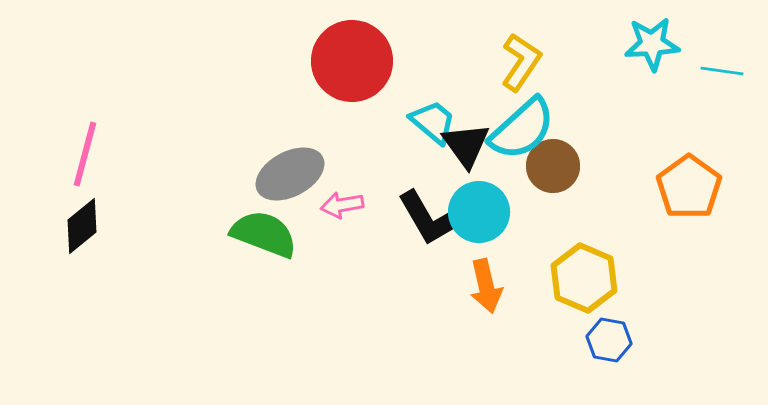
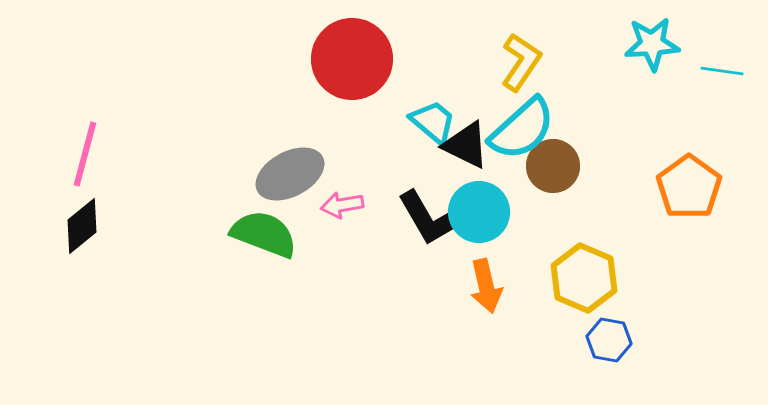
red circle: moved 2 px up
black triangle: rotated 28 degrees counterclockwise
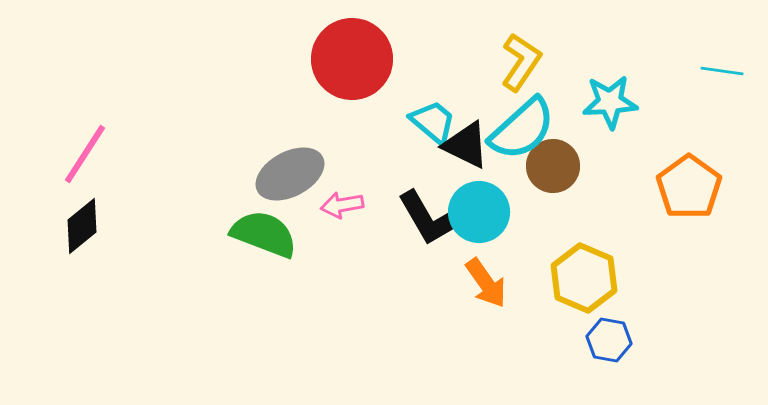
cyan star: moved 42 px left, 58 px down
pink line: rotated 18 degrees clockwise
orange arrow: moved 3 px up; rotated 22 degrees counterclockwise
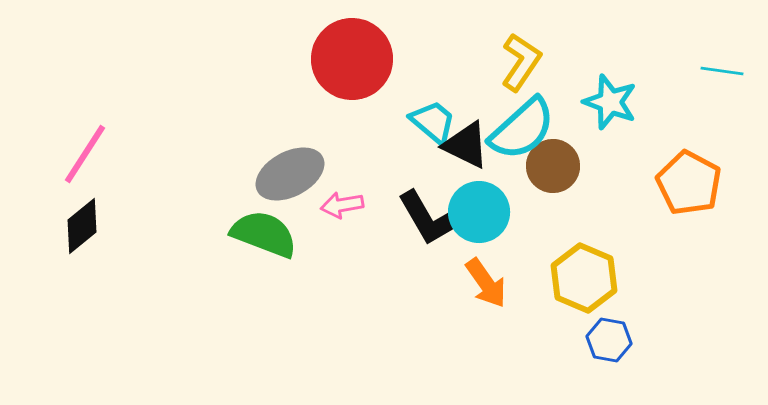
cyan star: rotated 24 degrees clockwise
orange pentagon: moved 4 px up; rotated 8 degrees counterclockwise
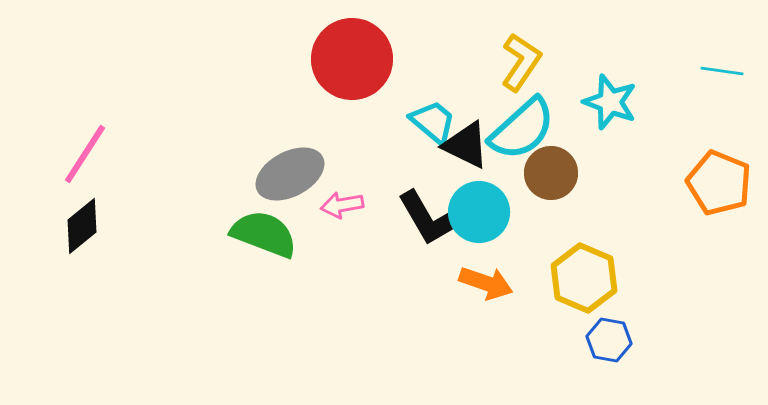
brown circle: moved 2 px left, 7 px down
orange pentagon: moved 30 px right; rotated 6 degrees counterclockwise
orange arrow: rotated 36 degrees counterclockwise
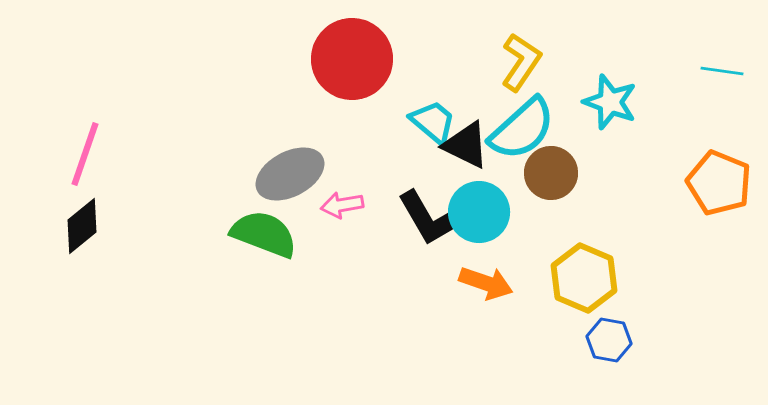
pink line: rotated 14 degrees counterclockwise
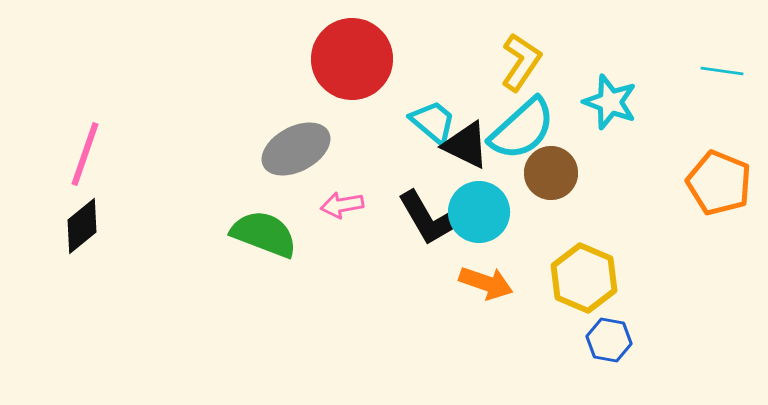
gray ellipse: moved 6 px right, 25 px up
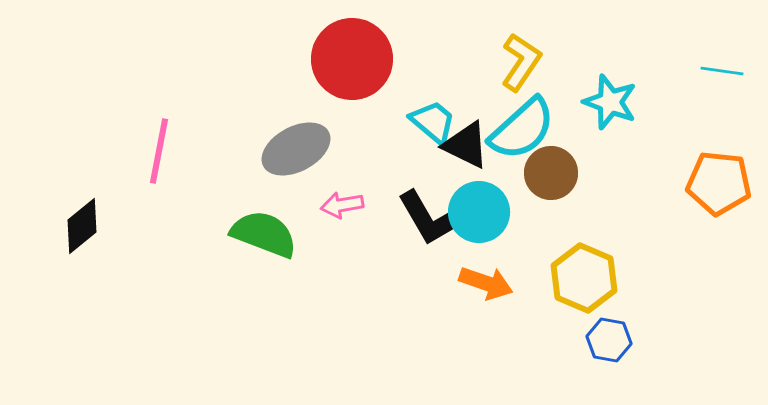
pink line: moved 74 px right, 3 px up; rotated 8 degrees counterclockwise
orange pentagon: rotated 16 degrees counterclockwise
